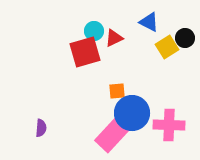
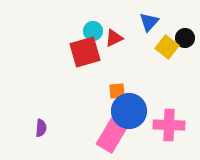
blue triangle: rotated 45 degrees clockwise
cyan circle: moved 1 px left
yellow square: rotated 20 degrees counterclockwise
blue circle: moved 3 px left, 2 px up
pink rectangle: rotated 12 degrees counterclockwise
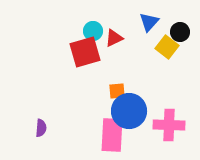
black circle: moved 5 px left, 6 px up
pink rectangle: rotated 28 degrees counterclockwise
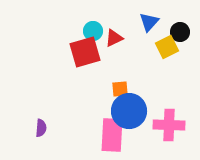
yellow square: rotated 25 degrees clockwise
orange square: moved 3 px right, 2 px up
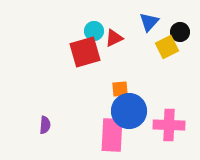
cyan circle: moved 1 px right
purple semicircle: moved 4 px right, 3 px up
